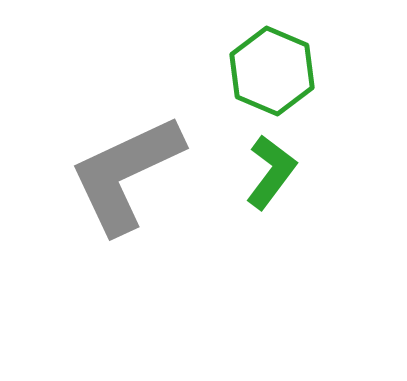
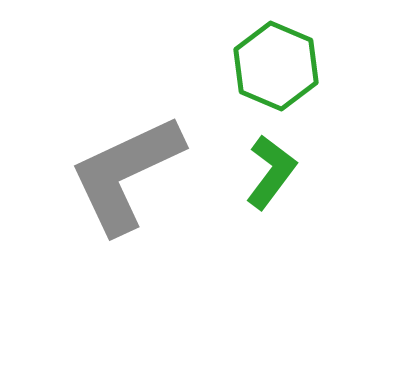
green hexagon: moved 4 px right, 5 px up
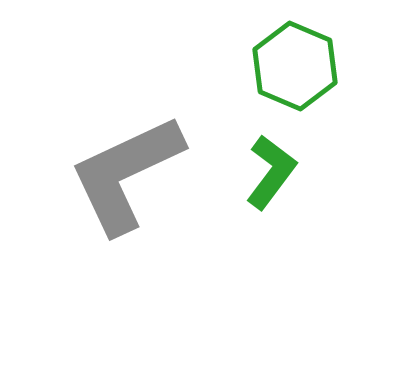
green hexagon: moved 19 px right
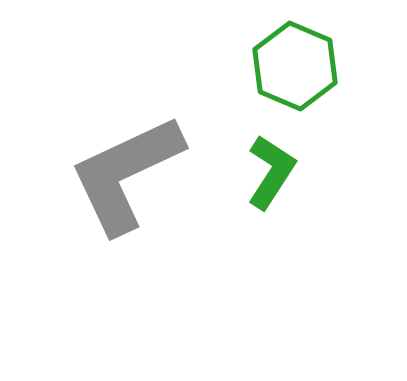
green L-shape: rotated 4 degrees counterclockwise
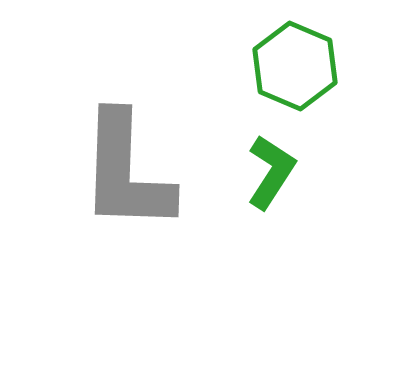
gray L-shape: moved 2 px up; rotated 63 degrees counterclockwise
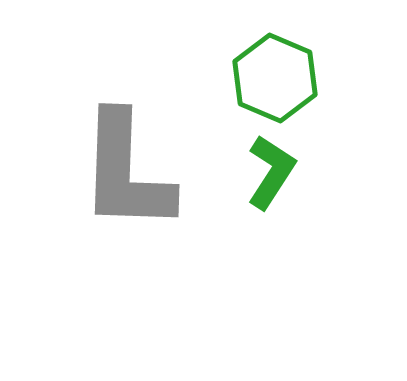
green hexagon: moved 20 px left, 12 px down
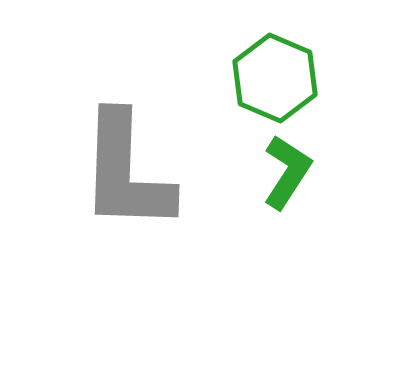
green L-shape: moved 16 px right
